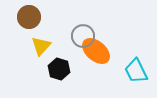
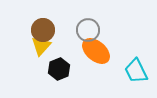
brown circle: moved 14 px right, 13 px down
gray circle: moved 5 px right, 6 px up
black hexagon: rotated 20 degrees clockwise
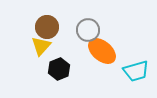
brown circle: moved 4 px right, 3 px up
orange ellipse: moved 6 px right
cyan trapezoid: rotated 80 degrees counterclockwise
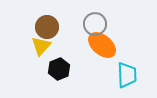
gray circle: moved 7 px right, 6 px up
orange ellipse: moved 6 px up
cyan trapezoid: moved 9 px left, 4 px down; rotated 76 degrees counterclockwise
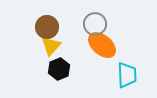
yellow triangle: moved 10 px right
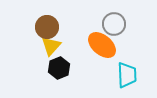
gray circle: moved 19 px right
black hexagon: moved 1 px up
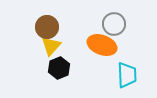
orange ellipse: rotated 20 degrees counterclockwise
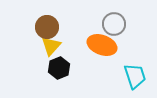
cyan trapezoid: moved 8 px right, 1 px down; rotated 16 degrees counterclockwise
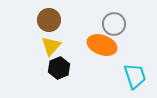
brown circle: moved 2 px right, 7 px up
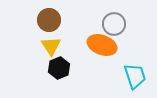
yellow triangle: rotated 15 degrees counterclockwise
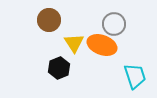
yellow triangle: moved 23 px right, 3 px up
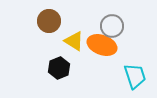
brown circle: moved 1 px down
gray circle: moved 2 px left, 2 px down
yellow triangle: moved 2 px up; rotated 25 degrees counterclockwise
